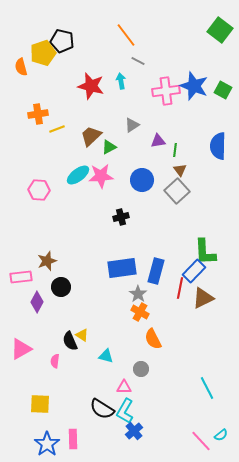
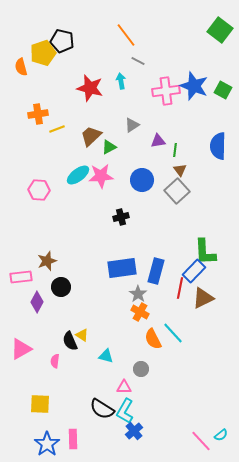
red star at (91, 86): moved 1 px left, 2 px down
cyan line at (207, 388): moved 34 px left, 55 px up; rotated 15 degrees counterclockwise
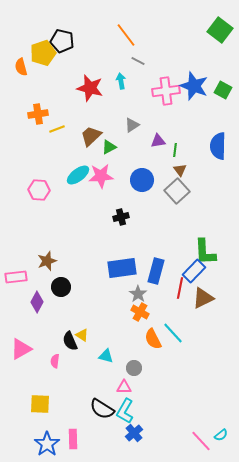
pink rectangle at (21, 277): moved 5 px left
gray circle at (141, 369): moved 7 px left, 1 px up
blue cross at (134, 431): moved 2 px down
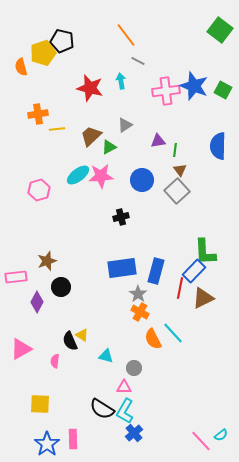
gray triangle at (132, 125): moved 7 px left
yellow line at (57, 129): rotated 14 degrees clockwise
pink hexagon at (39, 190): rotated 20 degrees counterclockwise
